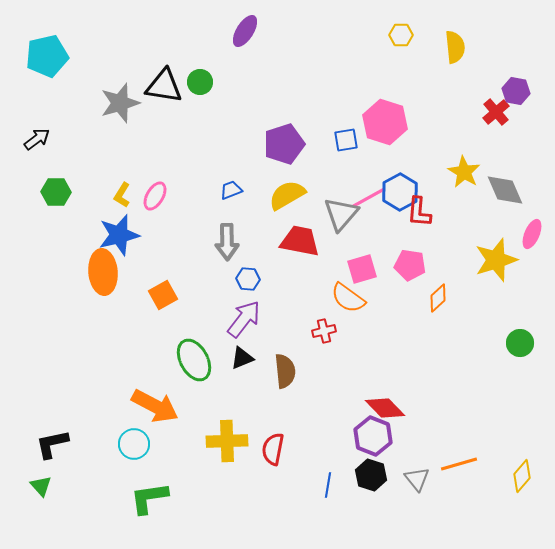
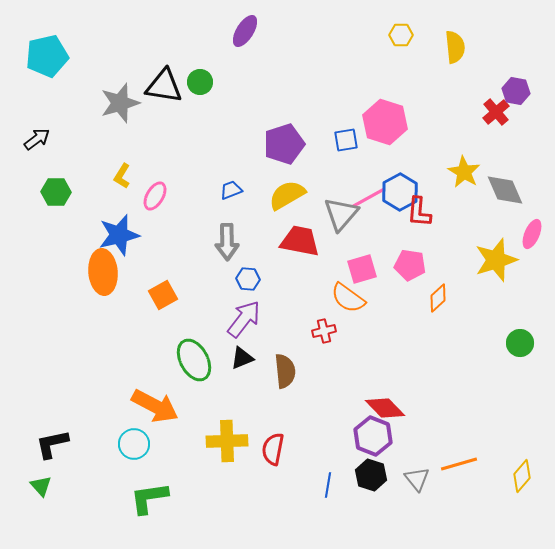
yellow L-shape at (122, 195): moved 19 px up
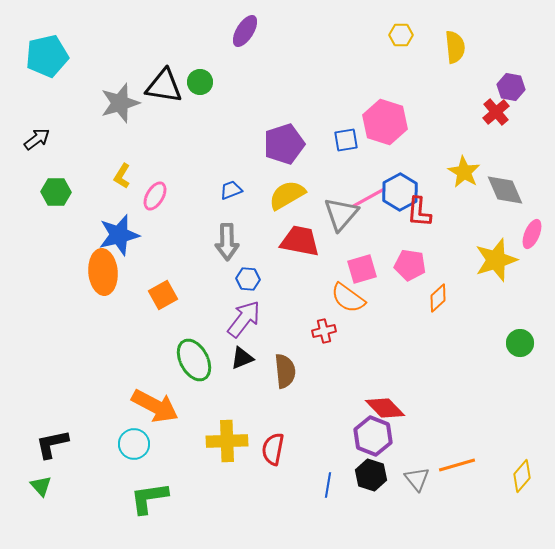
purple hexagon at (516, 91): moved 5 px left, 4 px up
orange line at (459, 464): moved 2 px left, 1 px down
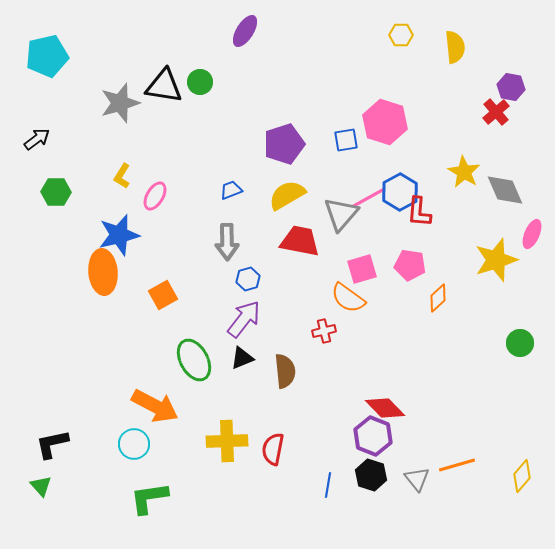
blue hexagon at (248, 279): rotated 20 degrees counterclockwise
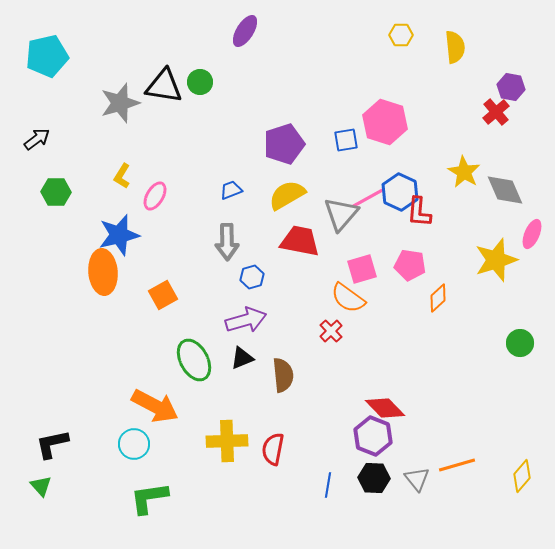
blue hexagon at (400, 192): rotated 6 degrees counterclockwise
blue hexagon at (248, 279): moved 4 px right, 2 px up
purple arrow at (244, 319): moved 2 px right, 1 px down; rotated 36 degrees clockwise
red cross at (324, 331): moved 7 px right; rotated 30 degrees counterclockwise
brown semicircle at (285, 371): moved 2 px left, 4 px down
black hexagon at (371, 475): moved 3 px right, 3 px down; rotated 16 degrees counterclockwise
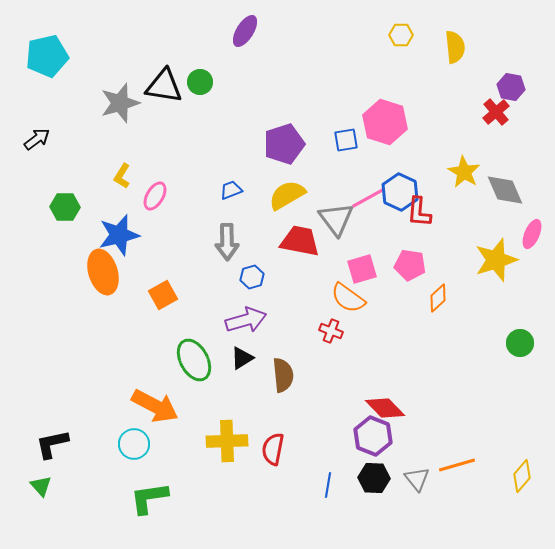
green hexagon at (56, 192): moved 9 px right, 15 px down
gray triangle at (341, 214): moved 5 px left, 5 px down; rotated 18 degrees counterclockwise
orange ellipse at (103, 272): rotated 12 degrees counterclockwise
red cross at (331, 331): rotated 25 degrees counterclockwise
black triangle at (242, 358): rotated 10 degrees counterclockwise
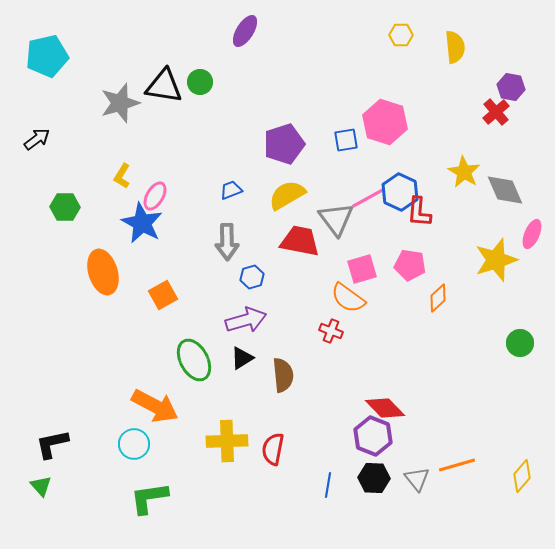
blue star at (119, 235): moved 23 px right, 12 px up; rotated 30 degrees counterclockwise
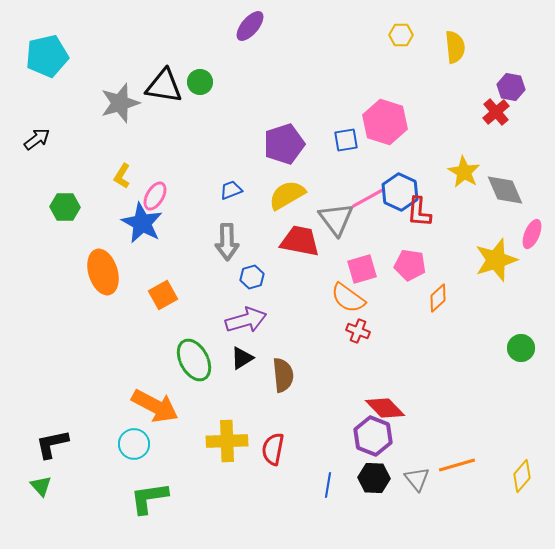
purple ellipse at (245, 31): moved 5 px right, 5 px up; rotated 8 degrees clockwise
red cross at (331, 331): moved 27 px right
green circle at (520, 343): moved 1 px right, 5 px down
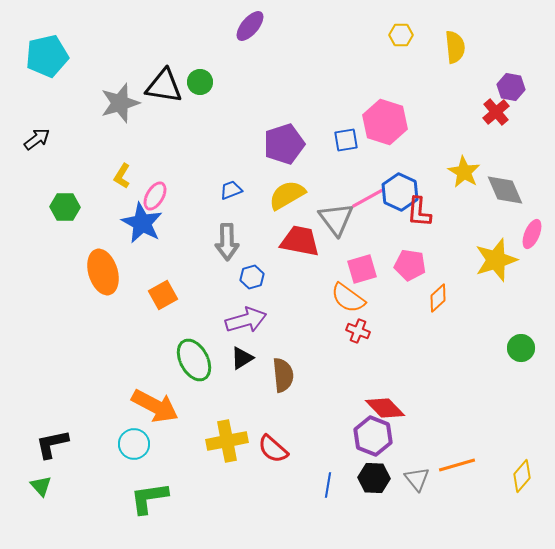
yellow cross at (227, 441): rotated 9 degrees counterclockwise
red semicircle at (273, 449): rotated 60 degrees counterclockwise
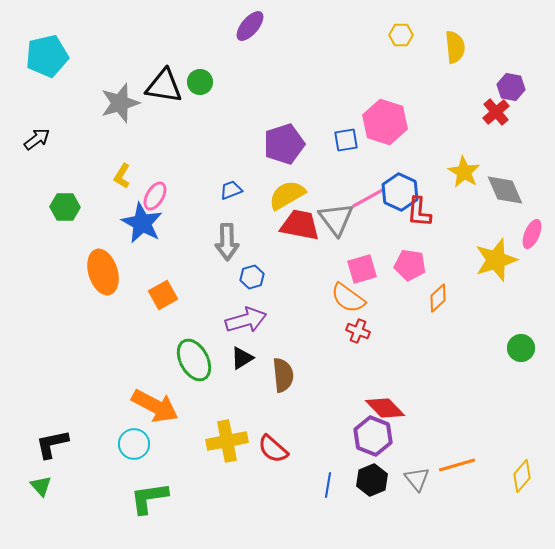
red trapezoid at (300, 241): moved 16 px up
black hexagon at (374, 478): moved 2 px left, 2 px down; rotated 24 degrees counterclockwise
